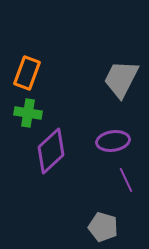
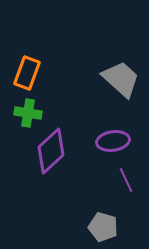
gray trapezoid: rotated 105 degrees clockwise
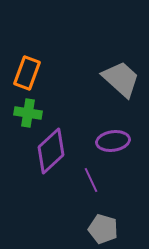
purple line: moved 35 px left
gray pentagon: moved 2 px down
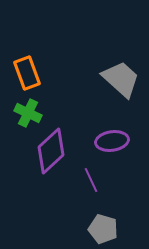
orange rectangle: rotated 40 degrees counterclockwise
green cross: rotated 16 degrees clockwise
purple ellipse: moved 1 px left
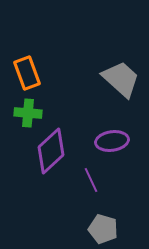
green cross: rotated 20 degrees counterclockwise
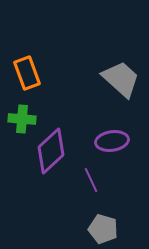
green cross: moved 6 px left, 6 px down
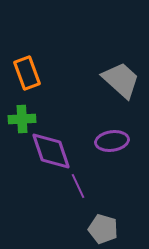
gray trapezoid: moved 1 px down
green cross: rotated 8 degrees counterclockwise
purple diamond: rotated 66 degrees counterclockwise
purple line: moved 13 px left, 6 px down
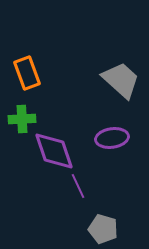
purple ellipse: moved 3 px up
purple diamond: moved 3 px right
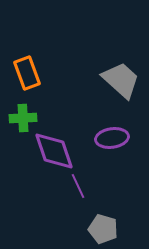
green cross: moved 1 px right, 1 px up
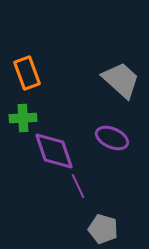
purple ellipse: rotated 32 degrees clockwise
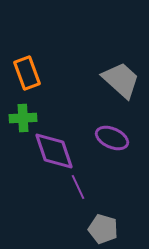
purple line: moved 1 px down
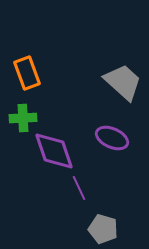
gray trapezoid: moved 2 px right, 2 px down
purple line: moved 1 px right, 1 px down
